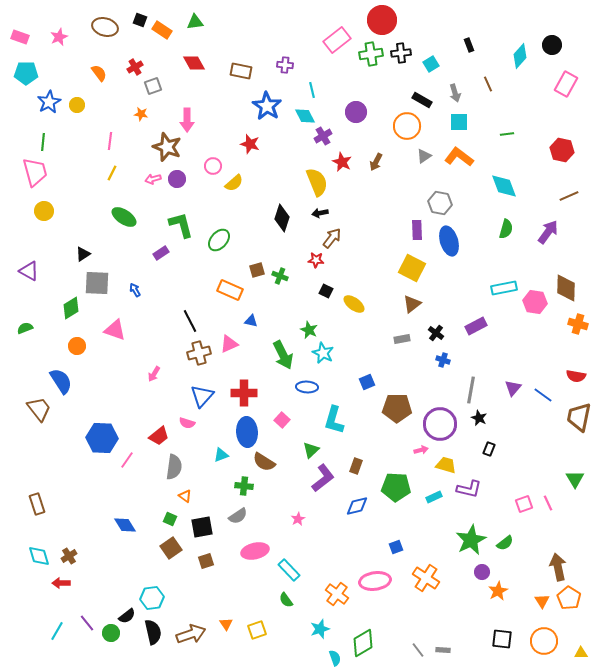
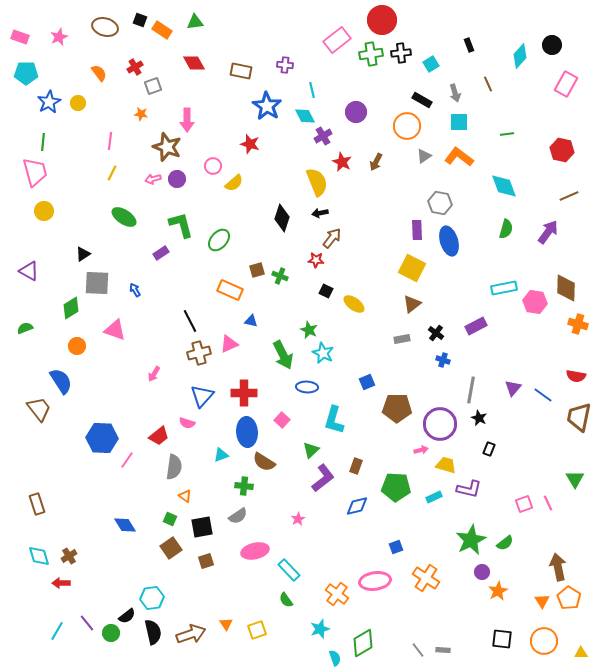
yellow circle at (77, 105): moved 1 px right, 2 px up
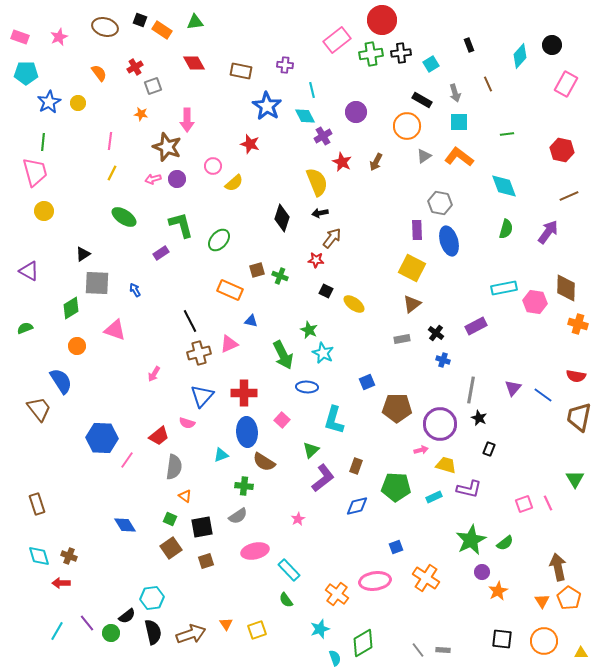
brown cross at (69, 556): rotated 35 degrees counterclockwise
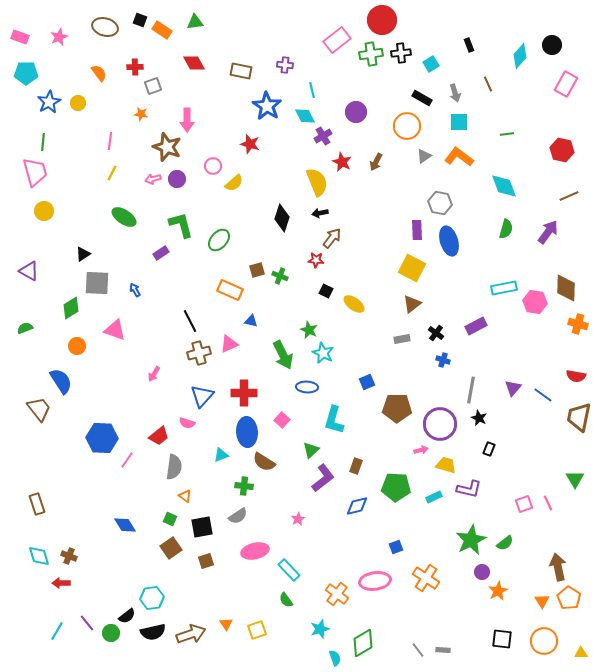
red cross at (135, 67): rotated 28 degrees clockwise
black rectangle at (422, 100): moved 2 px up
black semicircle at (153, 632): rotated 90 degrees clockwise
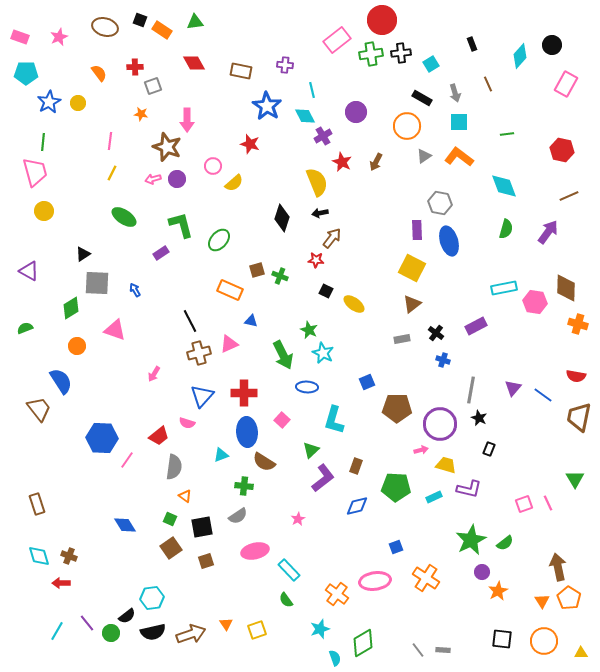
black rectangle at (469, 45): moved 3 px right, 1 px up
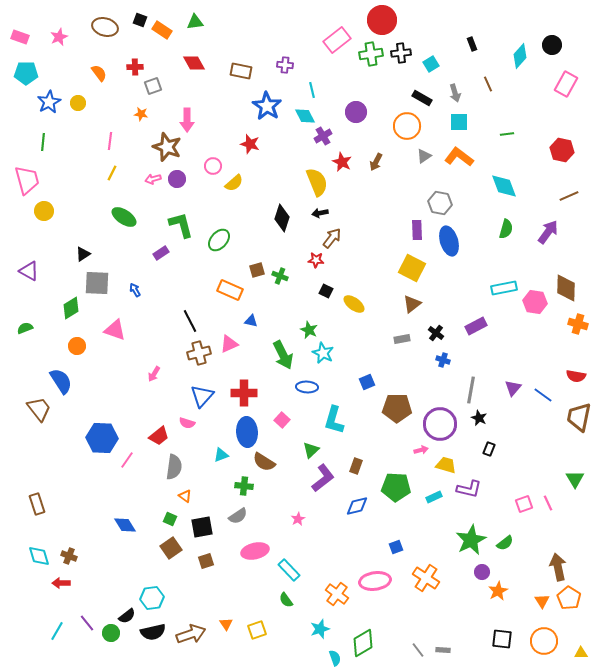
pink trapezoid at (35, 172): moved 8 px left, 8 px down
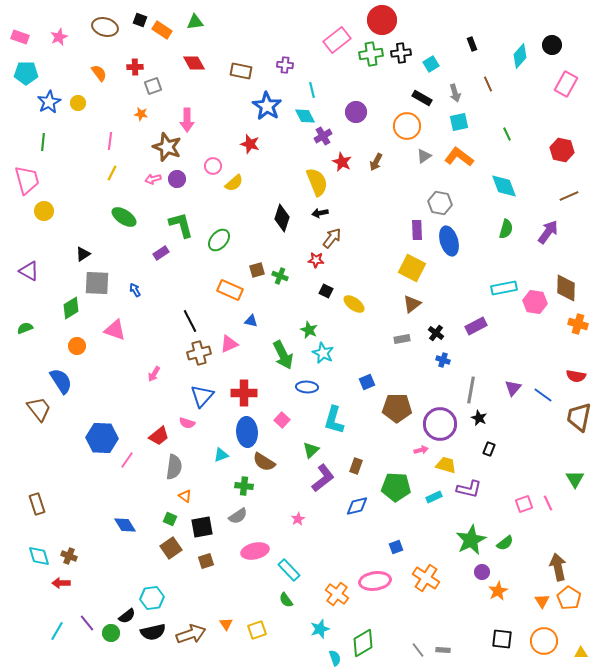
cyan square at (459, 122): rotated 12 degrees counterclockwise
green line at (507, 134): rotated 72 degrees clockwise
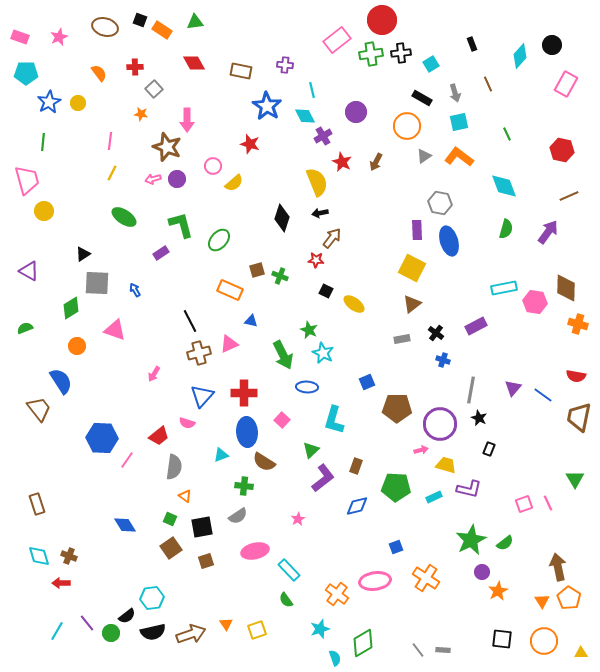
gray square at (153, 86): moved 1 px right, 3 px down; rotated 24 degrees counterclockwise
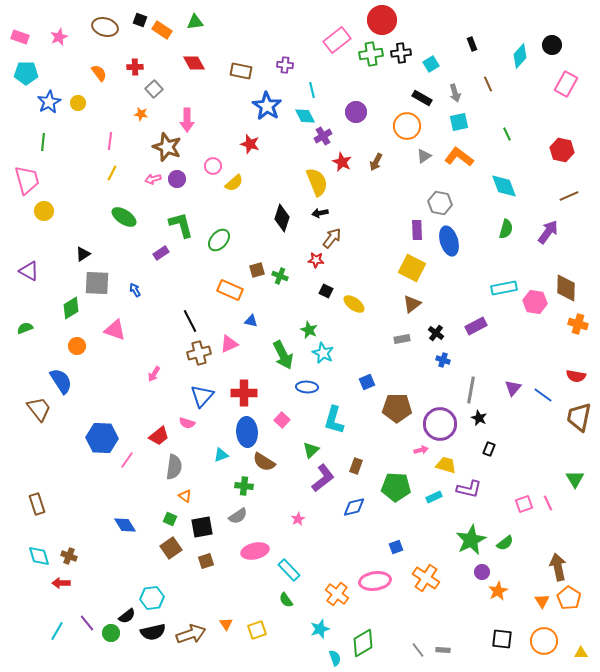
blue diamond at (357, 506): moved 3 px left, 1 px down
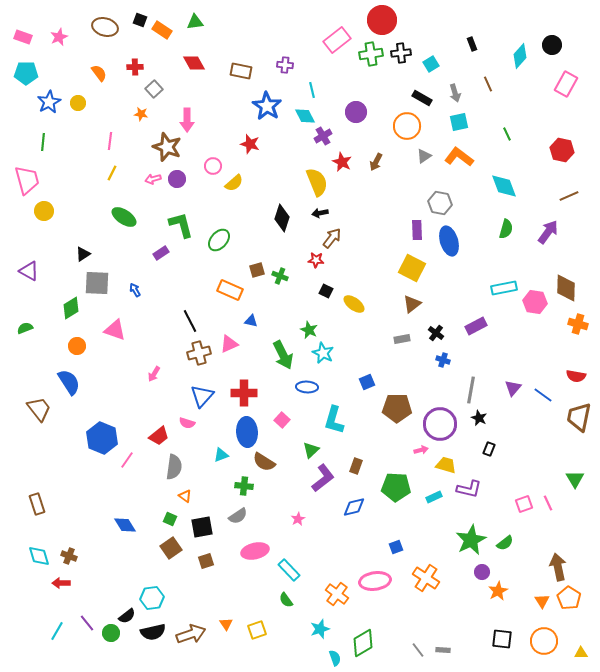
pink rectangle at (20, 37): moved 3 px right
blue semicircle at (61, 381): moved 8 px right, 1 px down
blue hexagon at (102, 438): rotated 20 degrees clockwise
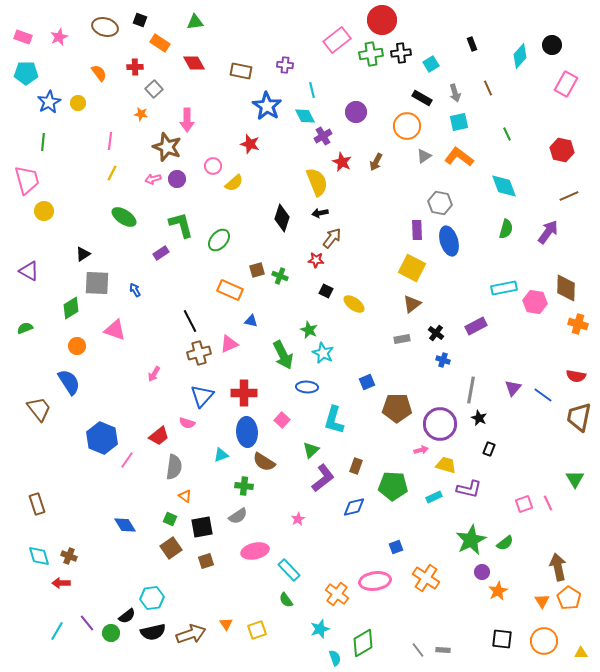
orange rectangle at (162, 30): moved 2 px left, 13 px down
brown line at (488, 84): moved 4 px down
green pentagon at (396, 487): moved 3 px left, 1 px up
